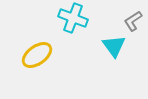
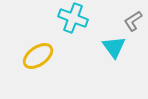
cyan triangle: moved 1 px down
yellow ellipse: moved 1 px right, 1 px down
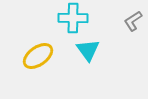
cyan cross: rotated 20 degrees counterclockwise
cyan triangle: moved 26 px left, 3 px down
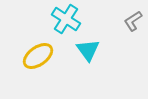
cyan cross: moved 7 px left, 1 px down; rotated 32 degrees clockwise
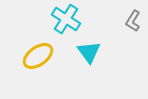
gray L-shape: rotated 25 degrees counterclockwise
cyan triangle: moved 1 px right, 2 px down
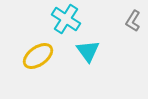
cyan triangle: moved 1 px left, 1 px up
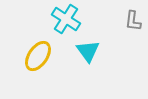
gray L-shape: rotated 25 degrees counterclockwise
yellow ellipse: rotated 20 degrees counterclockwise
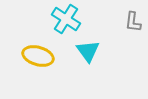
gray L-shape: moved 1 px down
yellow ellipse: rotated 72 degrees clockwise
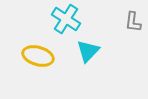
cyan triangle: rotated 20 degrees clockwise
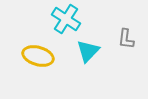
gray L-shape: moved 7 px left, 17 px down
